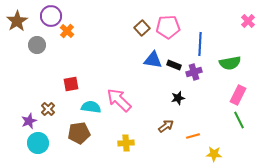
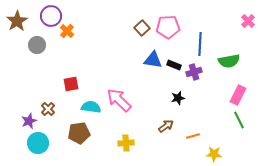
green semicircle: moved 1 px left, 2 px up
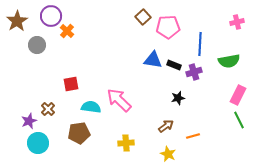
pink cross: moved 11 px left, 1 px down; rotated 32 degrees clockwise
brown square: moved 1 px right, 11 px up
yellow star: moved 46 px left; rotated 21 degrees clockwise
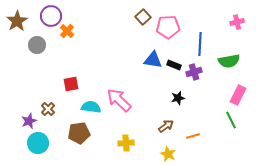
green line: moved 8 px left
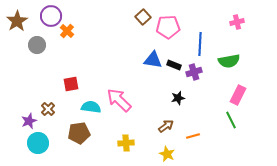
yellow star: moved 1 px left
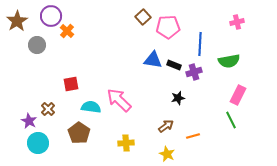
purple star: rotated 21 degrees counterclockwise
brown pentagon: rotated 30 degrees counterclockwise
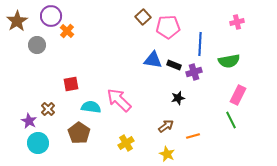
yellow cross: rotated 28 degrees counterclockwise
